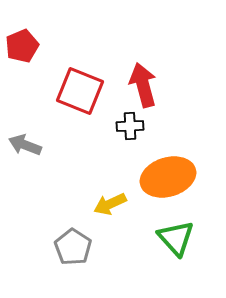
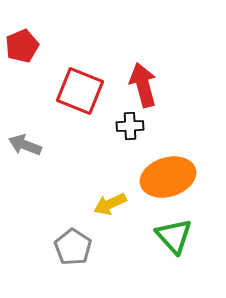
green triangle: moved 2 px left, 2 px up
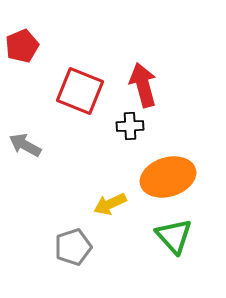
gray arrow: rotated 8 degrees clockwise
gray pentagon: rotated 21 degrees clockwise
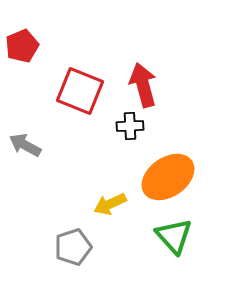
orange ellipse: rotated 18 degrees counterclockwise
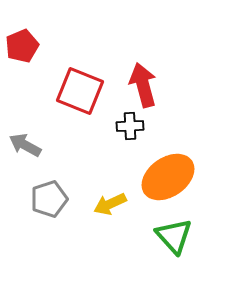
gray pentagon: moved 24 px left, 48 px up
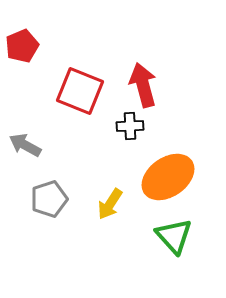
yellow arrow: rotated 32 degrees counterclockwise
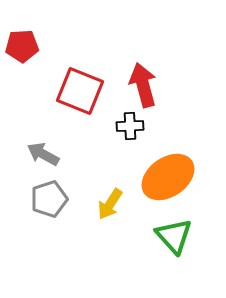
red pentagon: rotated 20 degrees clockwise
gray arrow: moved 18 px right, 9 px down
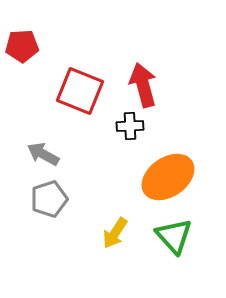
yellow arrow: moved 5 px right, 29 px down
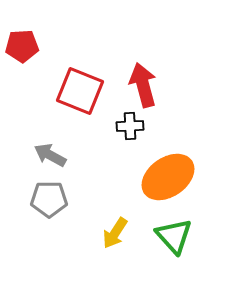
gray arrow: moved 7 px right, 1 px down
gray pentagon: rotated 18 degrees clockwise
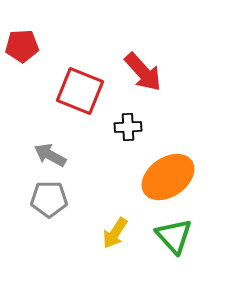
red arrow: moved 13 px up; rotated 153 degrees clockwise
black cross: moved 2 px left, 1 px down
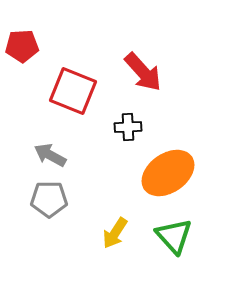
red square: moved 7 px left
orange ellipse: moved 4 px up
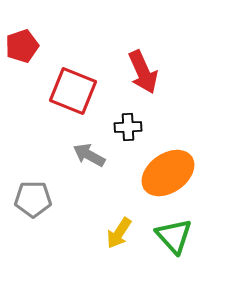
red pentagon: rotated 16 degrees counterclockwise
red arrow: rotated 18 degrees clockwise
gray arrow: moved 39 px right
gray pentagon: moved 16 px left
yellow arrow: moved 4 px right
